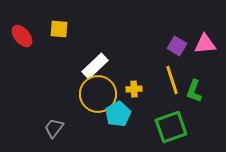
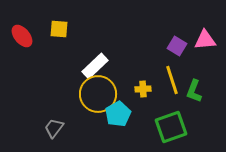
pink triangle: moved 4 px up
yellow cross: moved 9 px right
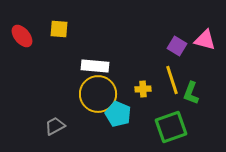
pink triangle: rotated 20 degrees clockwise
white rectangle: rotated 48 degrees clockwise
green L-shape: moved 3 px left, 2 px down
cyan pentagon: rotated 20 degrees counterclockwise
gray trapezoid: moved 1 px right, 2 px up; rotated 25 degrees clockwise
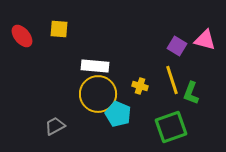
yellow cross: moved 3 px left, 3 px up; rotated 21 degrees clockwise
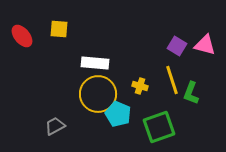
pink triangle: moved 5 px down
white rectangle: moved 3 px up
green square: moved 12 px left
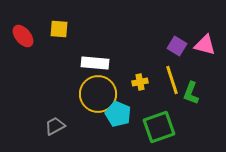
red ellipse: moved 1 px right
yellow cross: moved 4 px up; rotated 28 degrees counterclockwise
